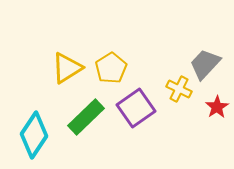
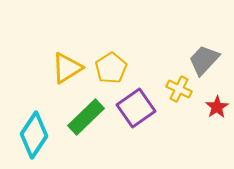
gray trapezoid: moved 1 px left, 4 px up
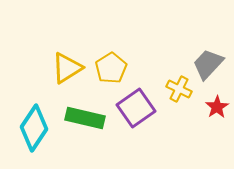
gray trapezoid: moved 4 px right, 4 px down
green rectangle: moved 1 px left, 1 px down; rotated 57 degrees clockwise
cyan diamond: moved 7 px up
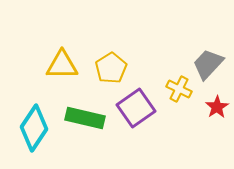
yellow triangle: moved 5 px left, 3 px up; rotated 32 degrees clockwise
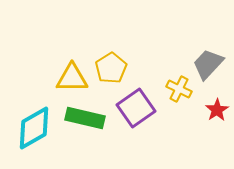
yellow triangle: moved 10 px right, 13 px down
red star: moved 3 px down
cyan diamond: rotated 27 degrees clockwise
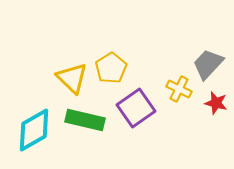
yellow triangle: rotated 44 degrees clockwise
red star: moved 1 px left, 7 px up; rotated 25 degrees counterclockwise
green rectangle: moved 2 px down
cyan diamond: moved 2 px down
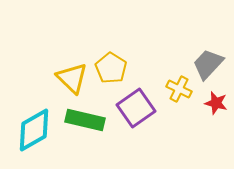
yellow pentagon: rotated 8 degrees counterclockwise
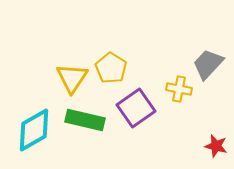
yellow triangle: rotated 20 degrees clockwise
yellow cross: rotated 15 degrees counterclockwise
red star: moved 43 px down
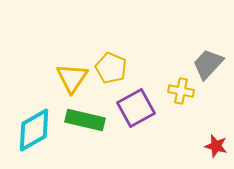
yellow pentagon: rotated 8 degrees counterclockwise
yellow cross: moved 2 px right, 2 px down
purple square: rotated 6 degrees clockwise
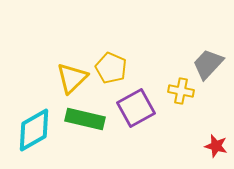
yellow triangle: rotated 12 degrees clockwise
green rectangle: moved 1 px up
